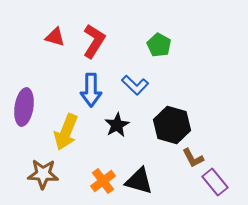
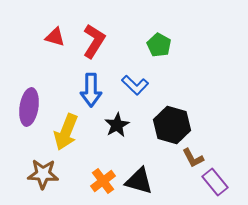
purple ellipse: moved 5 px right
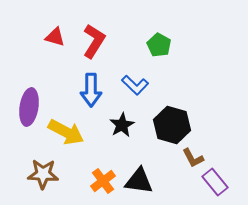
black star: moved 5 px right
yellow arrow: rotated 84 degrees counterclockwise
black triangle: rotated 8 degrees counterclockwise
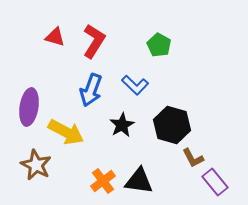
blue arrow: rotated 20 degrees clockwise
brown star: moved 7 px left, 9 px up; rotated 24 degrees clockwise
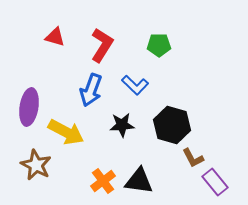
red L-shape: moved 8 px right, 4 px down
green pentagon: rotated 30 degrees counterclockwise
black star: rotated 25 degrees clockwise
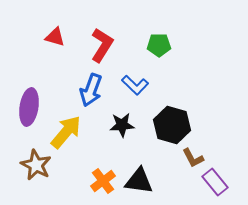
yellow arrow: rotated 78 degrees counterclockwise
